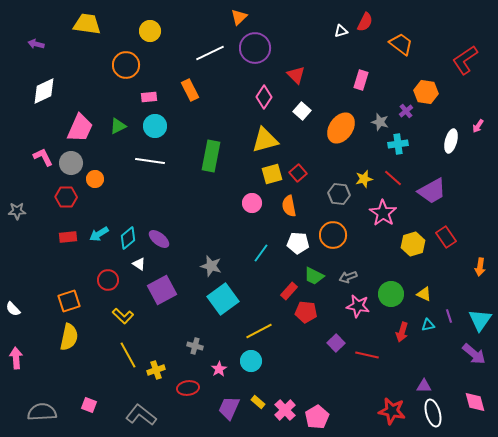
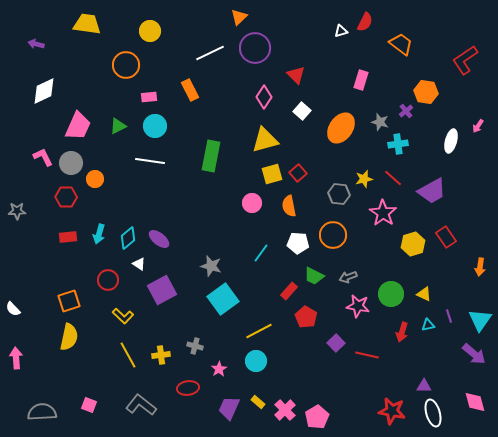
pink trapezoid at (80, 128): moved 2 px left, 2 px up
cyan arrow at (99, 234): rotated 42 degrees counterclockwise
red pentagon at (306, 312): moved 5 px down; rotated 25 degrees clockwise
cyan circle at (251, 361): moved 5 px right
yellow cross at (156, 370): moved 5 px right, 15 px up; rotated 12 degrees clockwise
gray L-shape at (141, 415): moved 10 px up
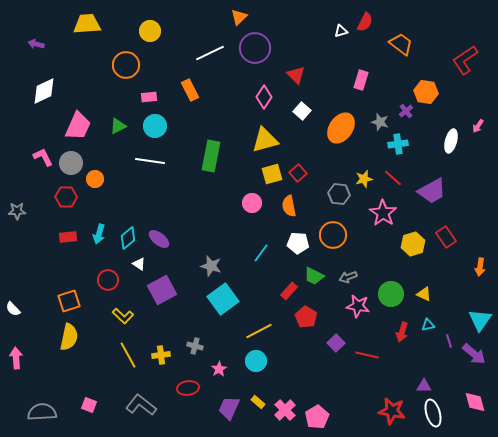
yellow trapezoid at (87, 24): rotated 12 degrees counterclockwise
purple line at (449, 316): moved 25 px down
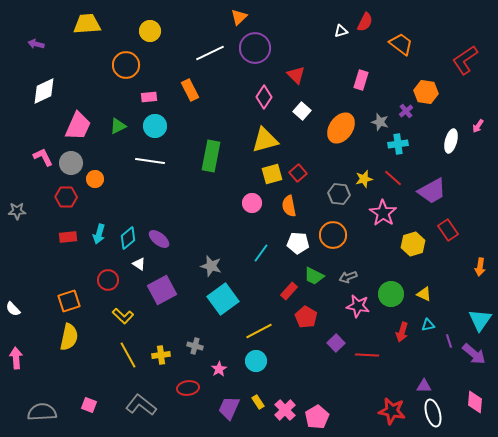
red rectangle at (446, 237): moved 2 px right, 7 px up
red line at (367, 355): rotated 10 degrees counterclockwise
yellow rectangle at (258, 402): rotated 16 degrees clockwise
pink diamond at (475, 402): rotated 20 degrees clockwise
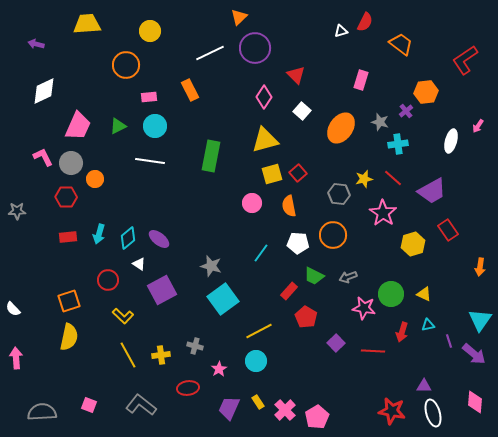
orange hexagon at (426, 92): rotated 15 degrees counterclockwise
pink star at (358, 306): moved 6 px right, 2 px down
red line at (367, 355): moved 6 px right, 4 px up
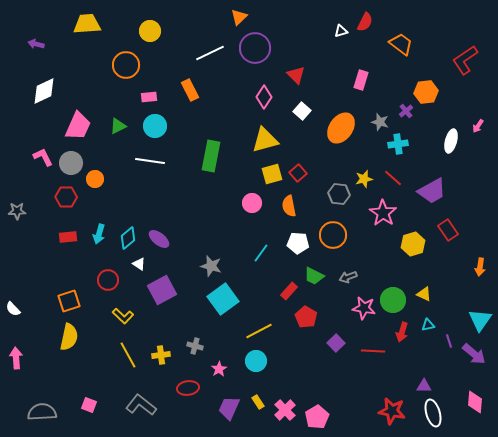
green circle at (391, 294): moved 2 px right, 6 px down
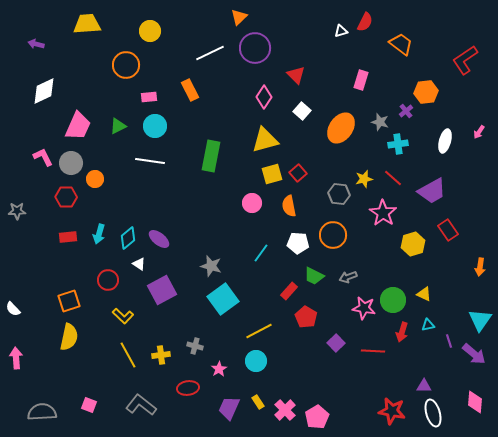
pink arrow at (478, 126): moved 1 px right, 6 px down
white ellipse at (451, 141): moved 6 px left
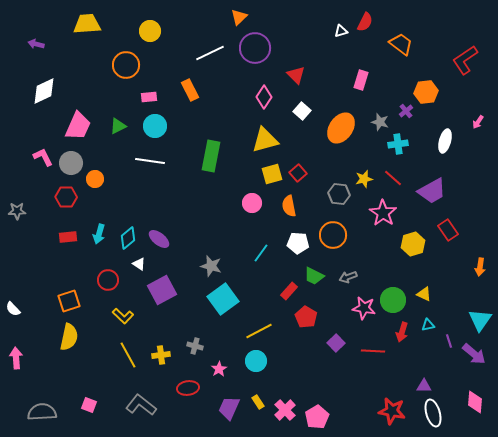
pink arrow at (479, 132): moved 1 px left, 10 px up
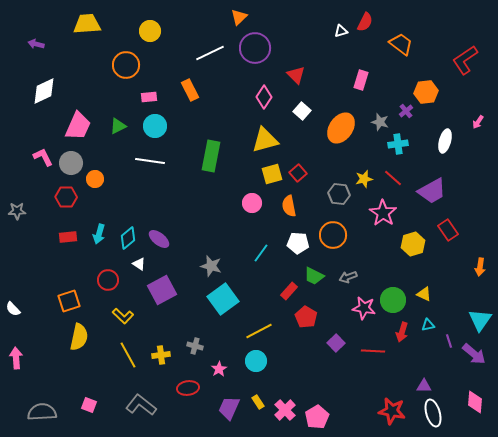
yellow semicircle at (69, 337): moved 10 px right
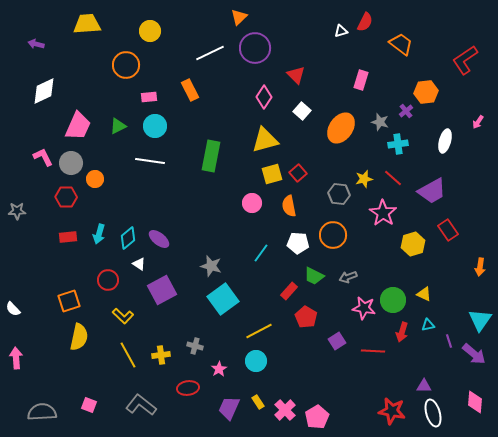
purple square at (336, 343): moved 1 px right, 2 px up; rotated 12 degrees clockwise
